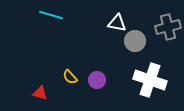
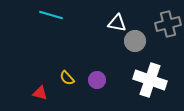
gray cross: moved 3 px up
yellow semicircle: moved 3 px left, 1 px down
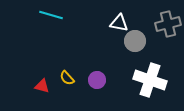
white triangle: moved 2 px right
red triangle: moved 2 px right, 7 px up
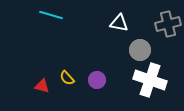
gray circle: moved 5 px right, 9 px down
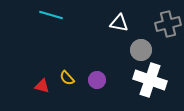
gray circle: moved 1 px right
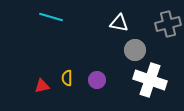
cyan line: moved 2 px down
gray circle: moved 6 px left
yellow semicircle: rotated 42 degrees clockwise
red triangle: rotated 28 degrees counterclockwise
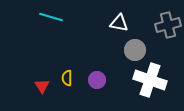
gray cross: moved 1 px down
red triangle: rotated 49 degrees counterclockwise
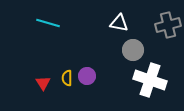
cyan line: moved 3 px left, 6 px down
gray circle: moved 2 px left
purple circle: moved 10 px left, 4 px up
red triangle: moved 1 px right, 3 px up
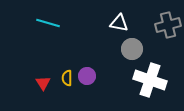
gray circle: moved 1 px left, 1 px up
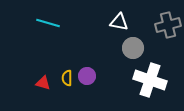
white triangle: moved 1 px up
gray circle: moved 1 px right, 1 px up
red triangle: rotated 42 degrees counterclockwise
